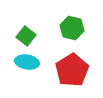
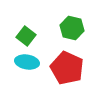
red pentagon: moved 5 px left, 2 px up; rotated 16 degrees counterclockwise
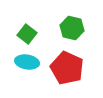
green square: moved 1 px right, 2 px up
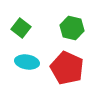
green square: moved 6 px left, 6 px up
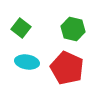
green hexagon: moved 1 px right, 1 px down
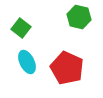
green hexagon: moved 6 px right, 12 px up
cyan ellipse: rotated 55 degrees clockwise
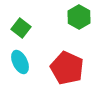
green hexagon: rotated 15 degrees clockwise
cyan ellipse: moved 7 px left
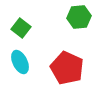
green hexagon: rotated 25 degrees clockwise
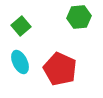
green square: moved 2 px up; rotated 12 degrees clockwise
red pentagon: moved 7 px left, 1 px down
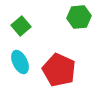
red pentagon: moved 1 px left, 1 px down
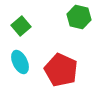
green hexagon: rotated 20 degrees clockwise
red pentagon: moved 2 px right
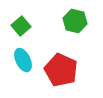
green hexagon: moved 4 px left, 4 px down
cyan ellipse: moved 3 px right, 2 px up
